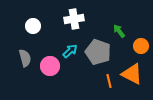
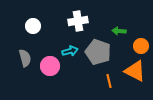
white cross: moved 4 px right, 2 px down
green arrow: rotated 48 degrees counterclockwise
cyan arrow: rotated 28 degrees clockwise
orange triangle: moved 3 px right, 3 px up
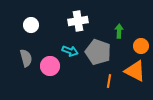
white circle: moved 2 px left, 1 px up
green arrow: rotated 88 degrees clockwise
cyan arrow: rotated 35 degrees clockwise
gray semicircle: moved 1 px right
orange line: rotated 24 degrees clockwise
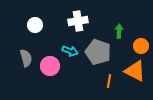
white circle: moved 4 px right
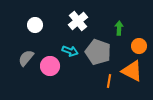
white cross: rotated 30 degrees counterclockwise
green arrow: moved 3 px up
orange circle: moved 2 px left
gray semicircle: rotated 126 degrees counterclockwise
orange triangle: moved 3 px left
